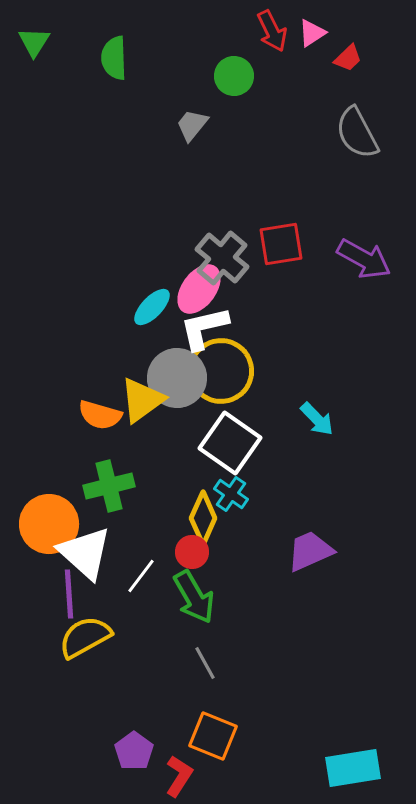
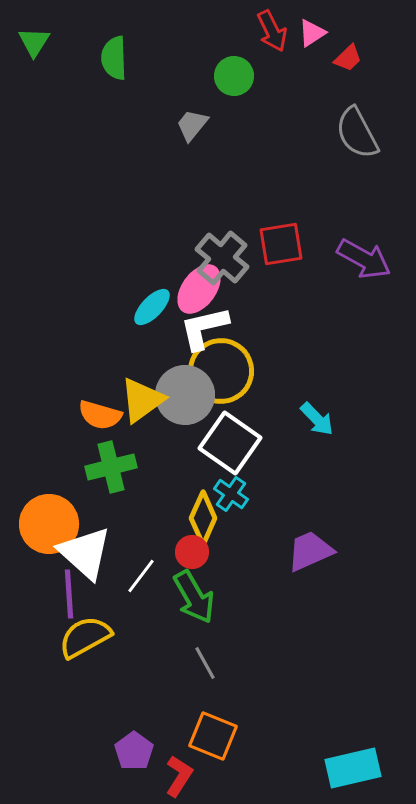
gray circle: moved 8 px right, 17 px down
green cross: moved 2 px right, 19 px up
cyan rectangle: rotated 4 degrees counterclockwise
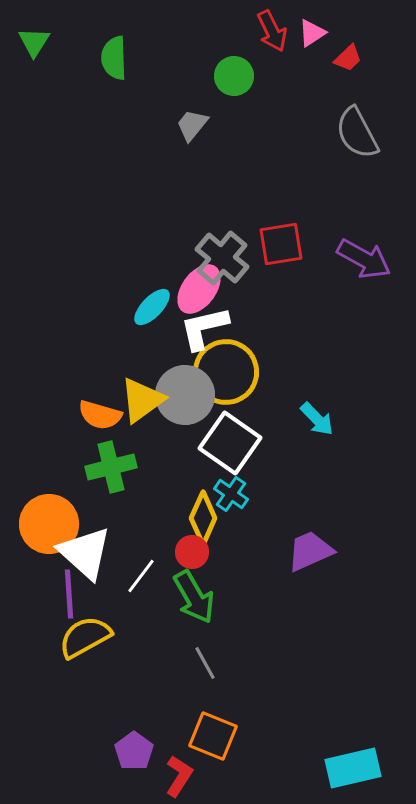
yellow circle: moved 5 px right, 1 px down
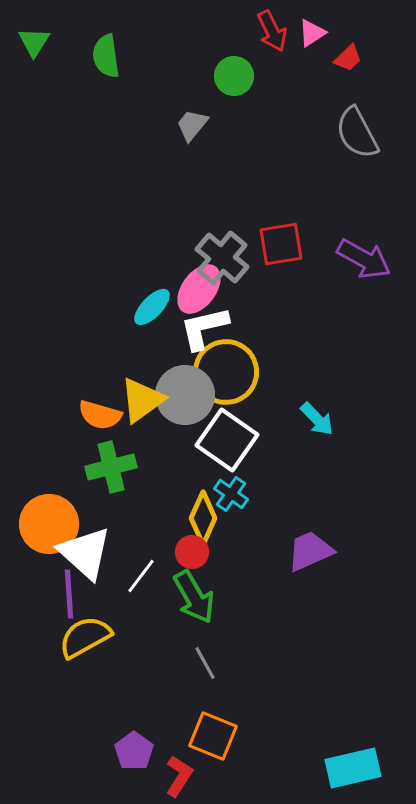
green semicircle: moved 8 px left, 2 px up; rotated 6 degrees counterclockwise
white square: moved 3 px left, 3 px up
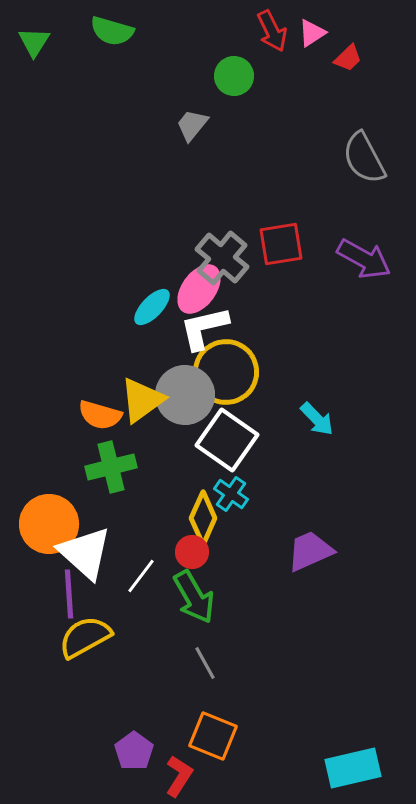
green semicircle: moved 6 px right, 25 px up; rotated 66 degrees counterclockwise
gray semicircle: moved 7 px right, 25 px down
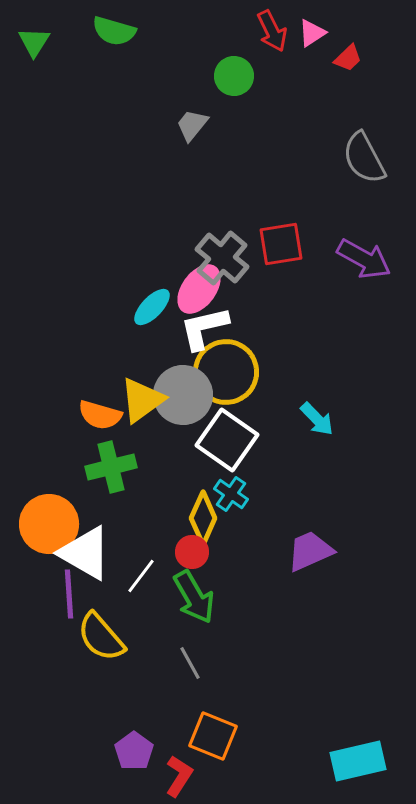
green semicircle: moved 2 px right
gray circle: moved 2 px left
white triangle: rotated 12 degrees counterclockwise
yellow semicircle: moved 16 px right; rotated 102 degrees counterclockwise
gray line: moved 15 px left
cyan rectangle: moved 5 px right, 7 px up
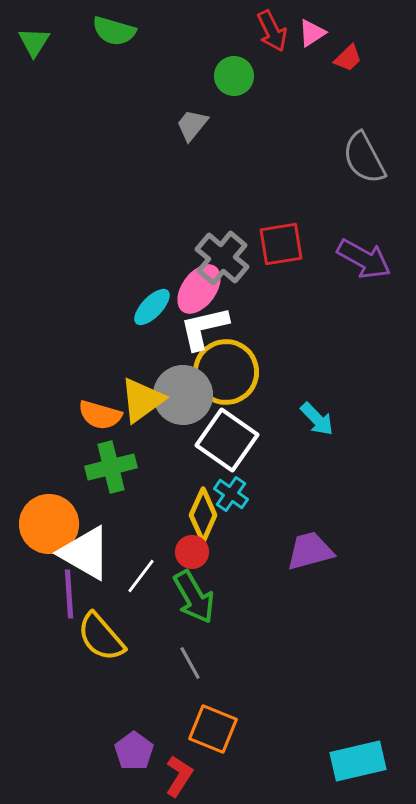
yellow diamond: moved 3 px up
purple trapezoid: rotated 9 degrees clockwise
orange square: moved 7 px up
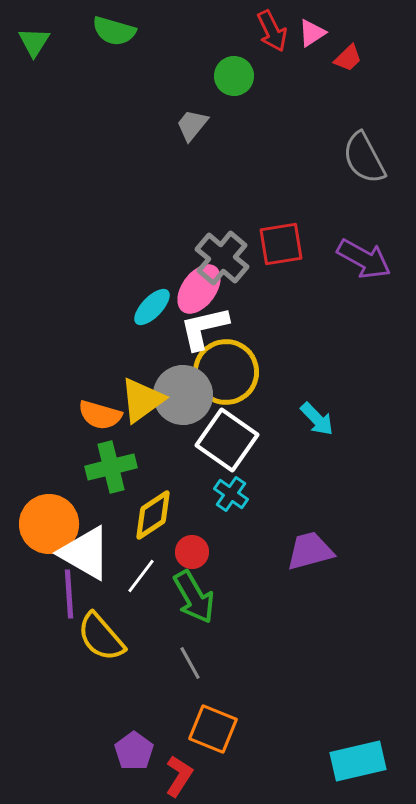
yellow diamond: moved 50 px left; rotated 32 degrees clockwise
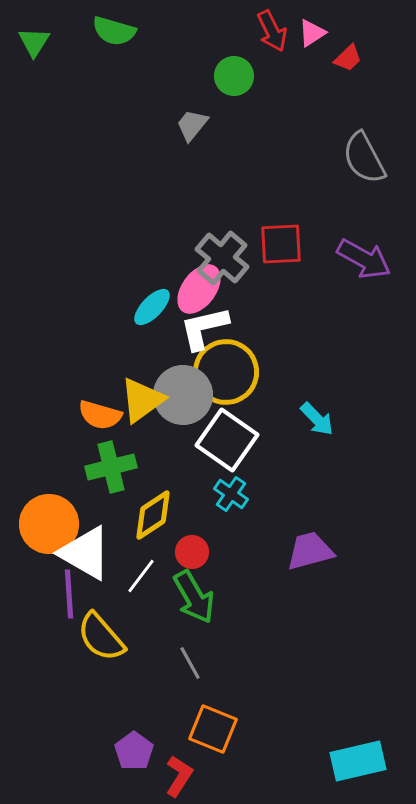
red square: rotated 6 degrees clockwise
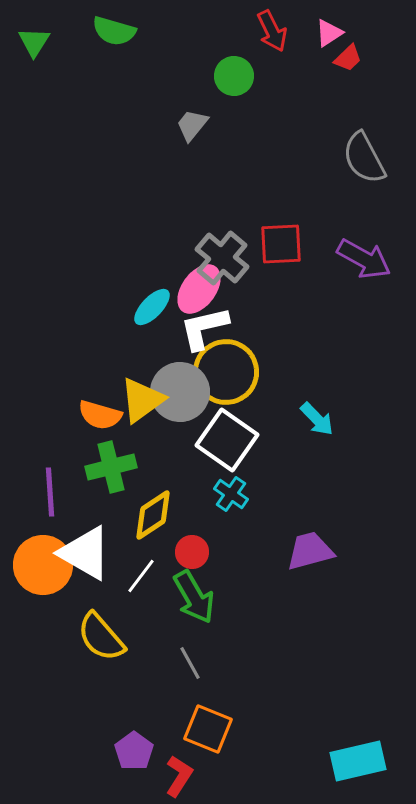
pink triangle: moved 17 px right
gray circle: moved 3 px left, 3 px up
orange circle: moved 6 px left, 41 px down
purple line: moved 19 px left, 102 px up
orange square: moved 5 px left
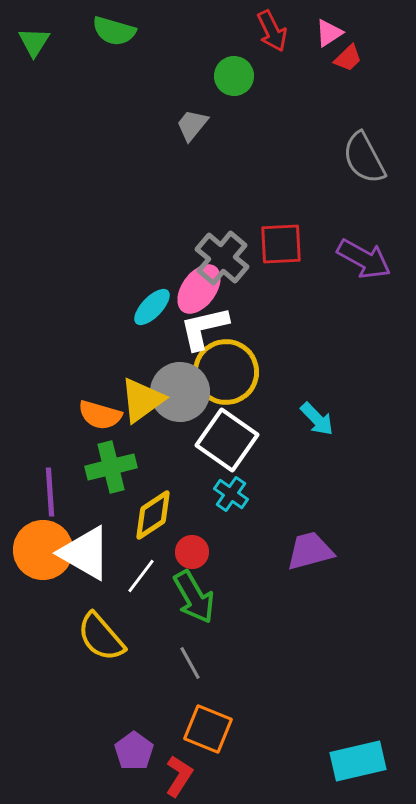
orange circle: moved 15 px up
